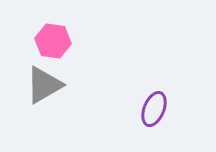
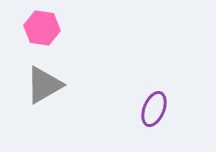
pink hexagon: moved 11 px left, 13 px up
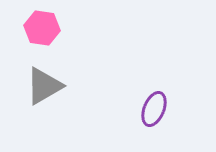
gray triangle: moved 1 px down
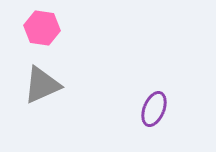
gray triangle: moved 2 px left, 1 px up; rotated 6 degrees clockwise
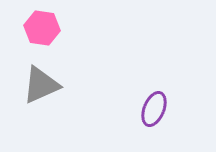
gray triangle: moved 1 px left
